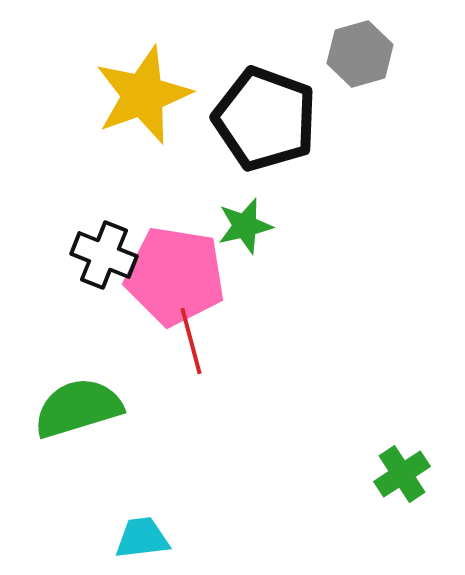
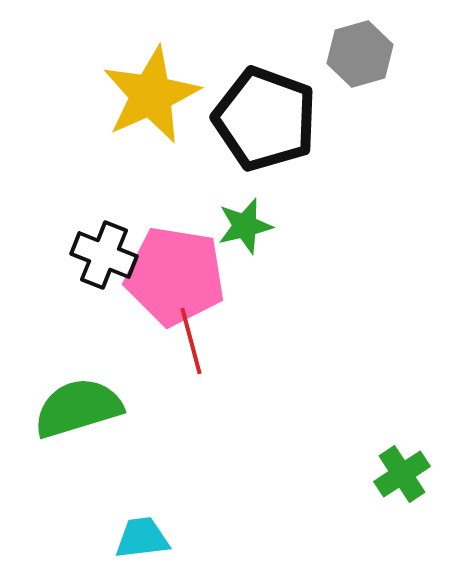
yellow star: moved 8 px right; rotated 4 degrees counterclockwise
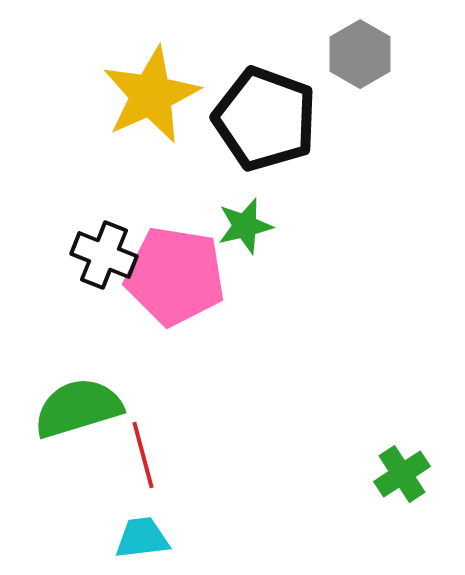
gray hexagon: rotated 14 degrees counterclockwise
red line: moved 48 px left, 114 px down
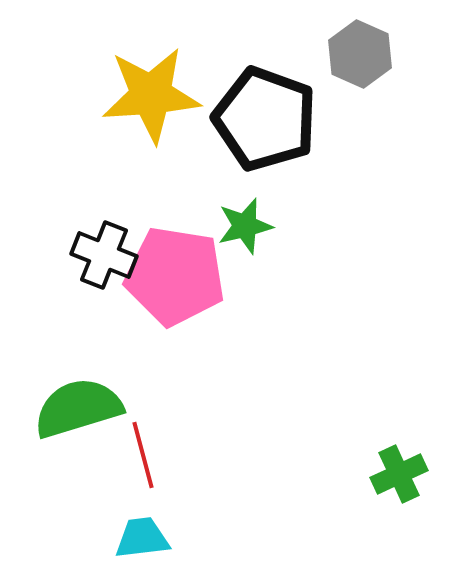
gray hexagon: rotated 6 degrees counterclockwise
yellow star: rotated 20 degrees clockwise
green cross: moved 3 px left; rotated 8 degrees clockwise
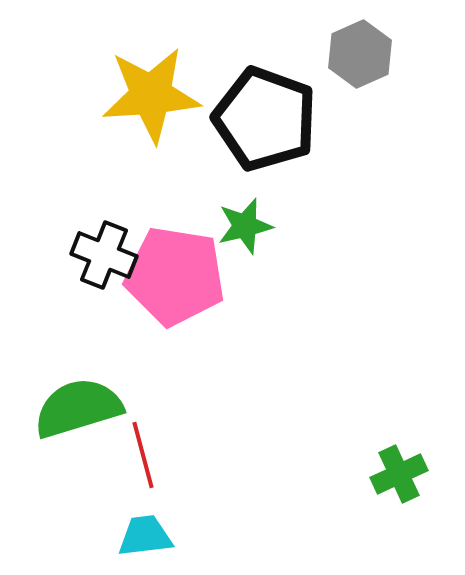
gray hexagon: rotated 12 degrees clockwise
cyan trapezoid: moved 3 px right, 2 px up
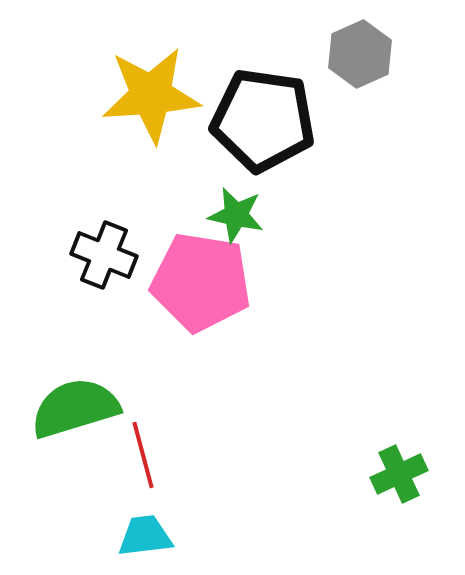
black pentagon: moved 2 px left, 1 px down; rotated 12 degrees counterclockwise
green star: moved 9 px left, 11 px up; rotated 26 degrees clockwise
pink pentagon: moved 26 px right, 6 px down
green semicircle: moved 3 px left
